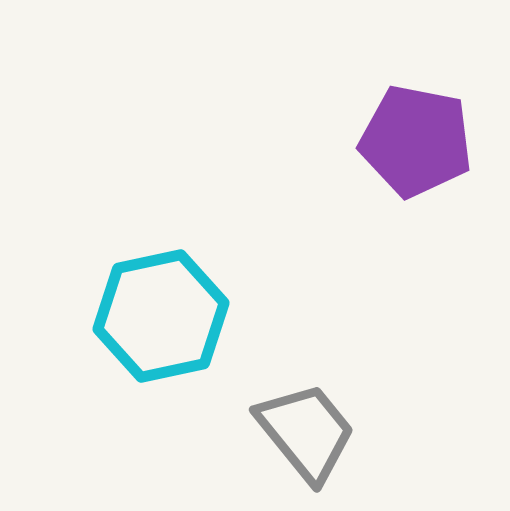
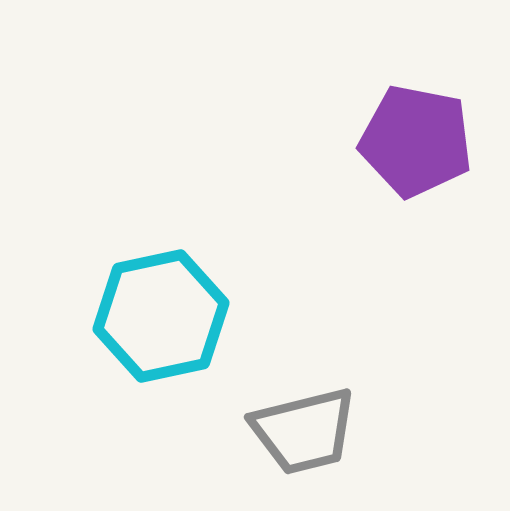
gray trapezoid: moved 2 px left, 1 px up; rotated 115 degrees clockwise
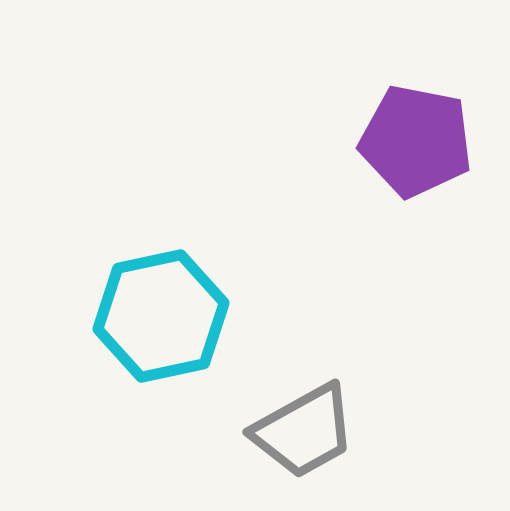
gray trapezoid: rotated 15 degrees counterclockwise
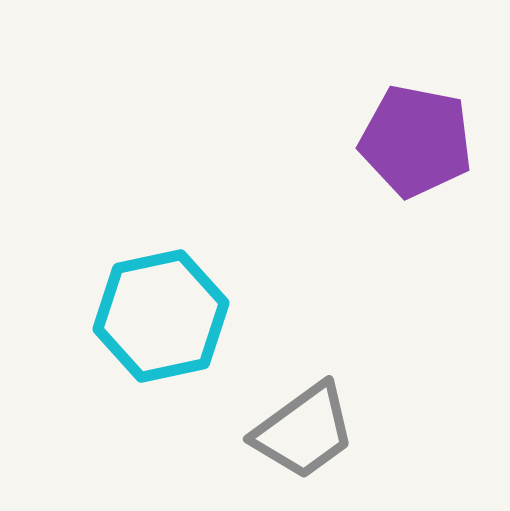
gray trapezoid: rotated 7 degrees counterclockwise
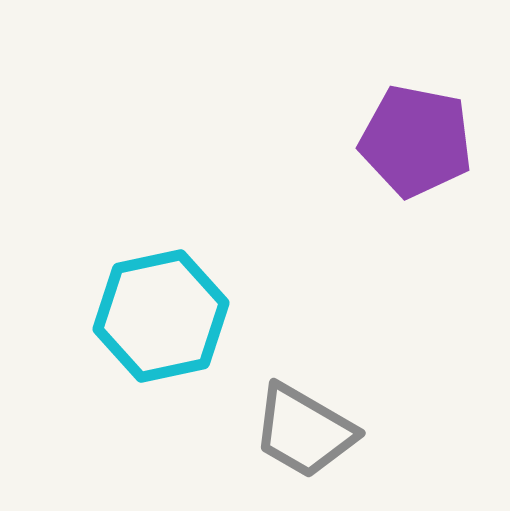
gray trapezoid: rotated 66 degrees clockwise
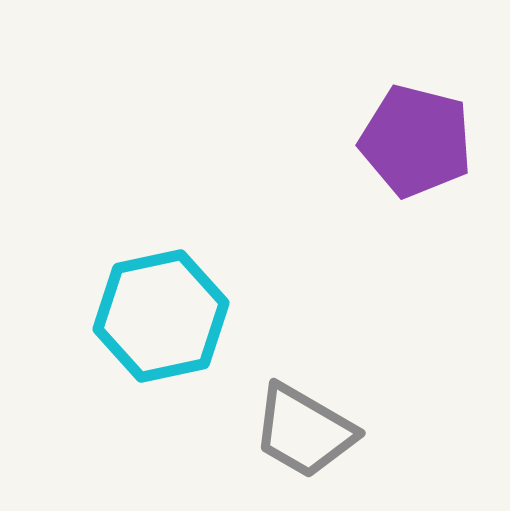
purple pentagon: rotated 3 degrees clockwise
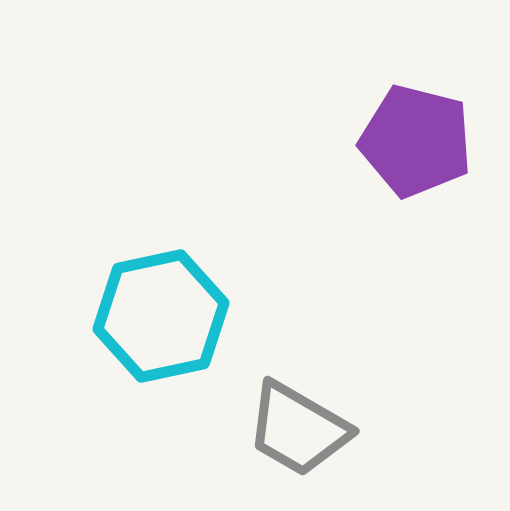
gray trapezoid: moved 6 px left, 2 px up
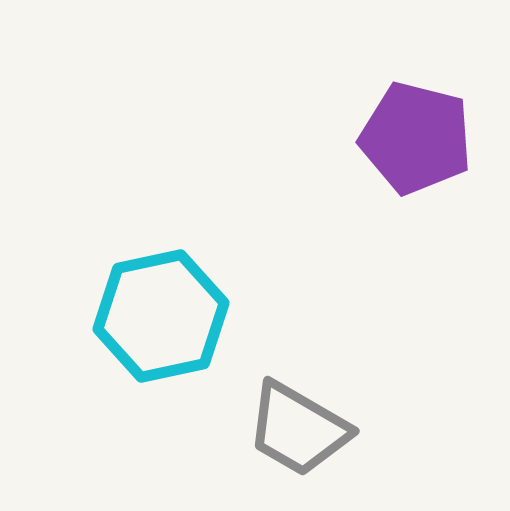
purple pentagon: moved 3 px up
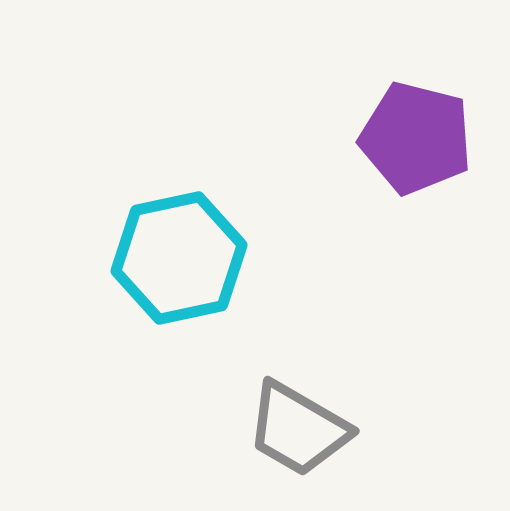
cyan hexagon: moved 18 px right, 58 px up
